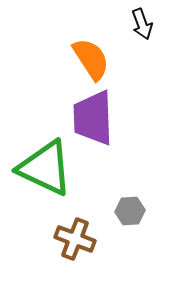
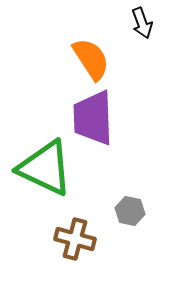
black arrow: moved 1 px up
gray hexagon: rotated 16 degrees clockwise
brown cross: rotated 6 degrees counterclockwise
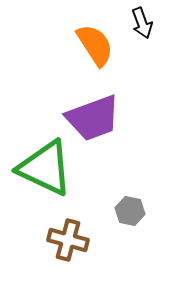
orange semicircle: moved 4 px right, 14 px up
purple trapezoid: rotated 108 degrees counterclockwise
brown cross: moved 7 px left, 1 px down
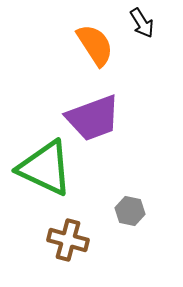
black arrow: rotated 12 degrees counterclockwise
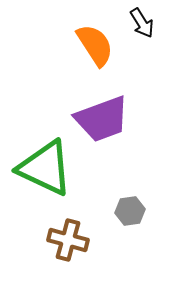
purple trapezoid: moved 9 px right, 1 px down
gray hexagon: rotated 20 degrees counterclockwise
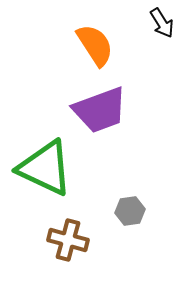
black arrow: moved 20 px right
purple trapezoid: moved 2 px left, 9 px up
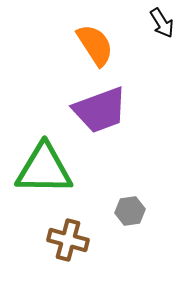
green triangle: moved 1 px left, 1 px down; rotated 24 degrees counterclockwise
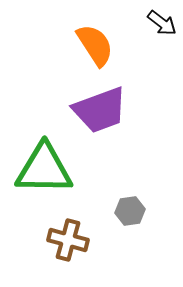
black arrow: rotated 20 degrees counterclockwise
